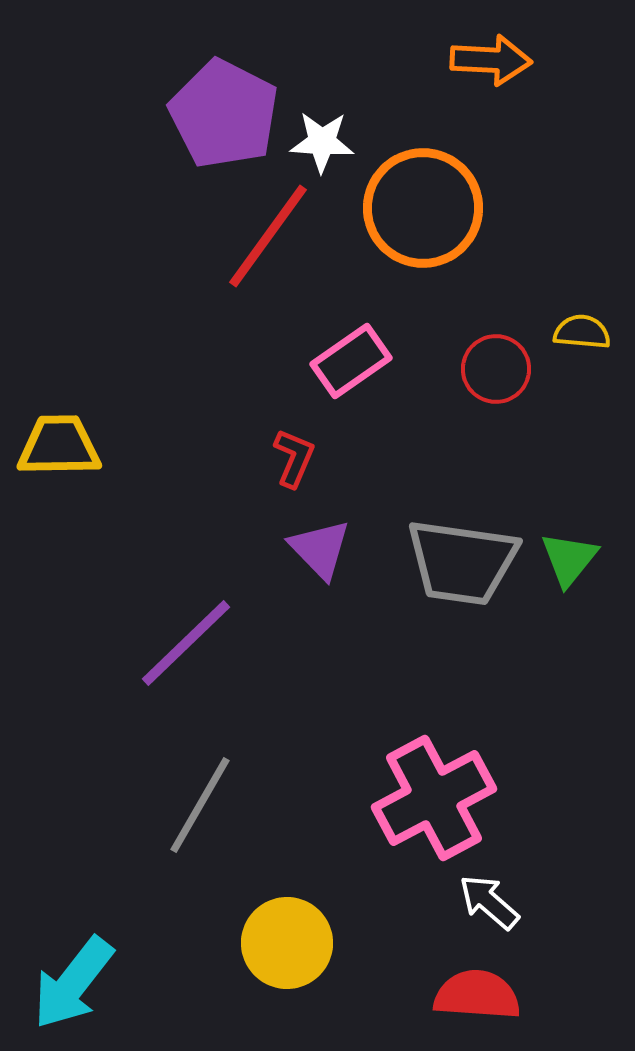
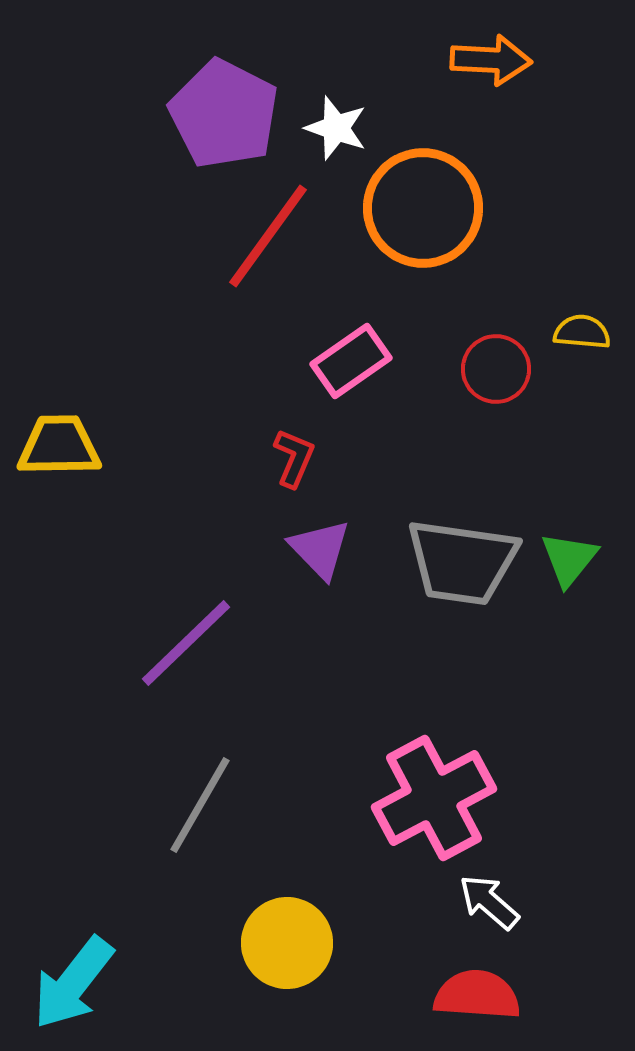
white star: moved 14 px right, 14 px up; rotated 16 degrees clockwise
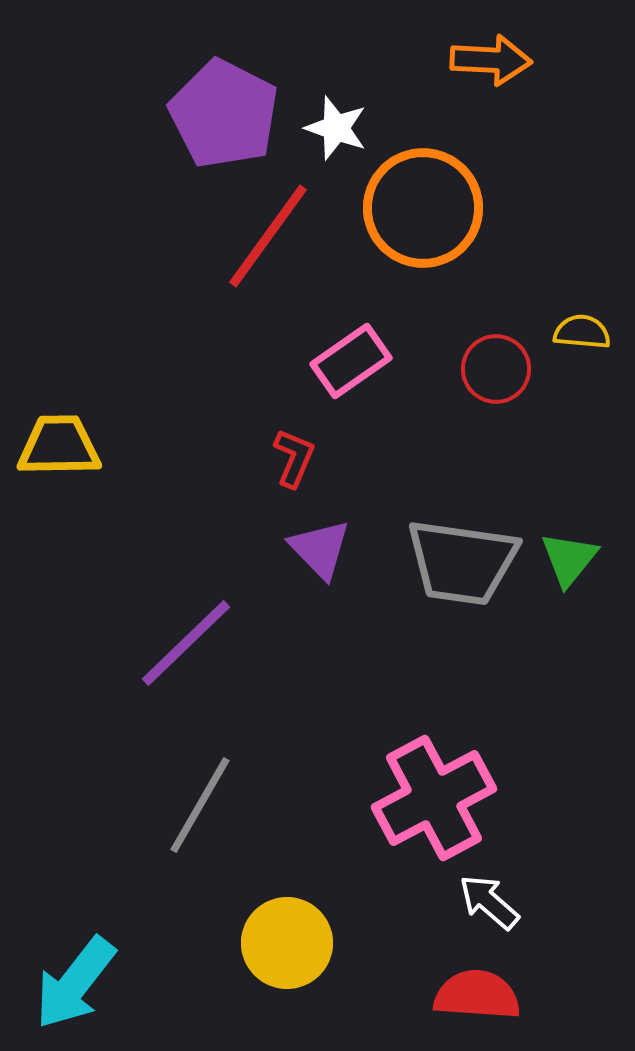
cyan arrow: moved 2 px right
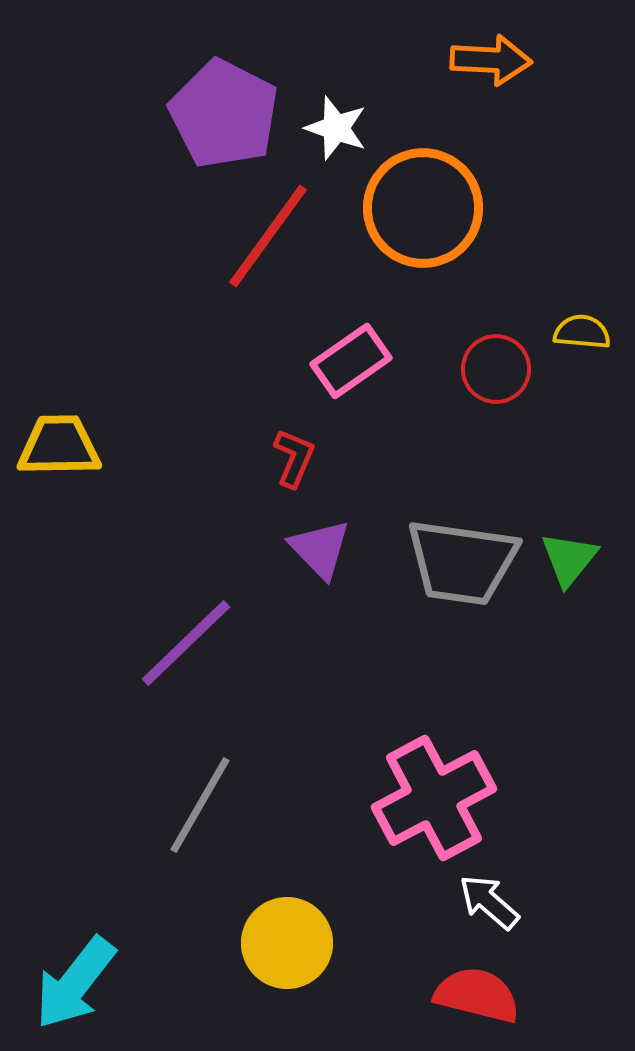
red semicircle: rotated 10 degrees clockwise
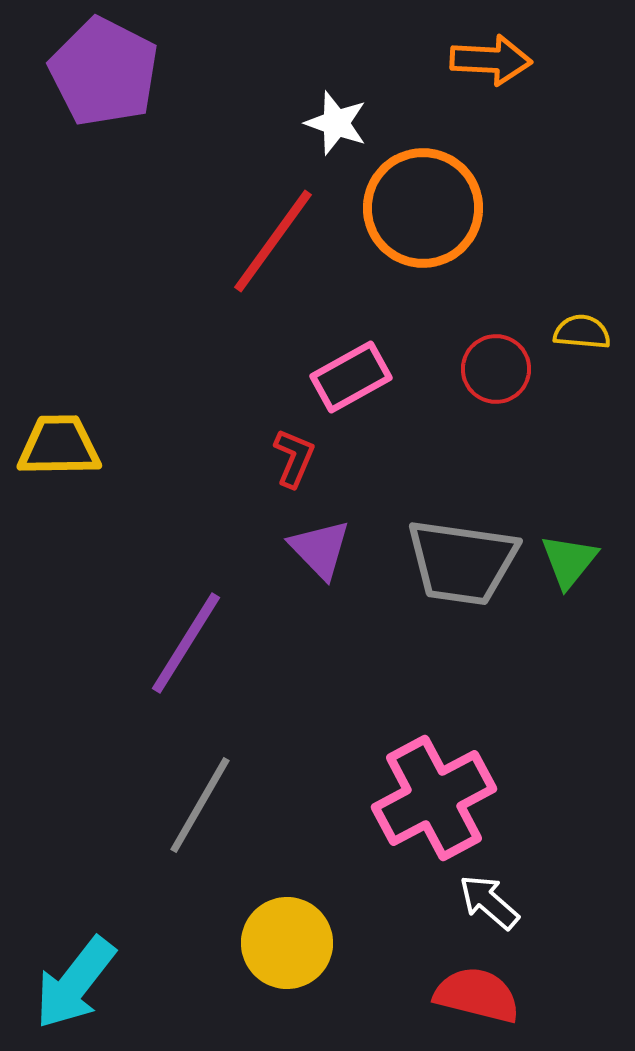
purple pentagon: moved 120 px left, 42 px up
white star: moved 5 px up
red line: moved 5 px right, 5 px down
pink rectangle: moved 16 px down; rotated 6 degrees clockwise
green triangle: moved 2 px down
purple line: rotated 14 degrees counterclockwise
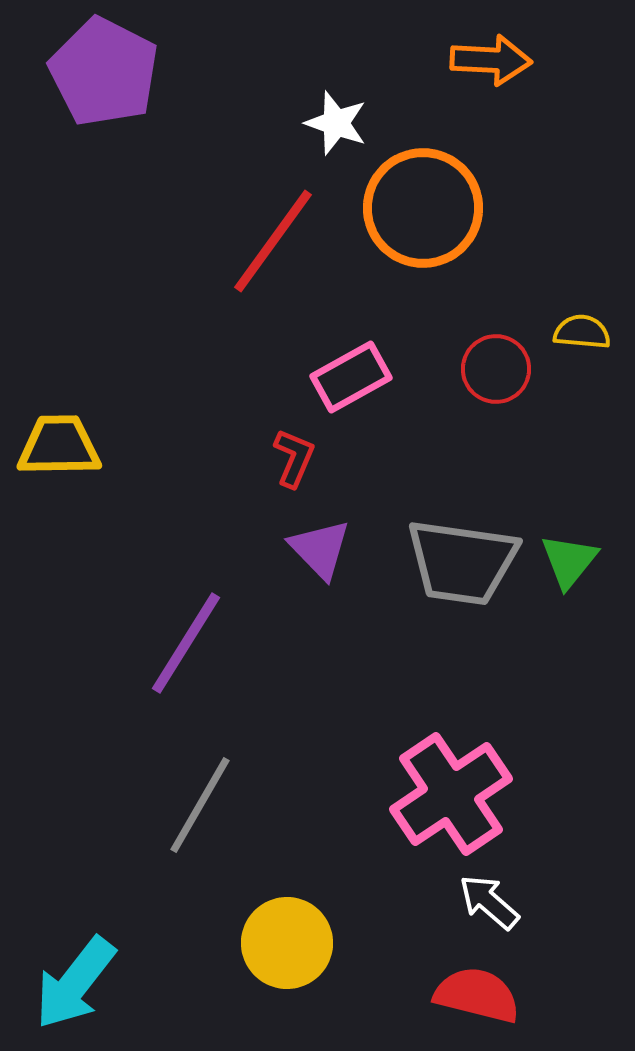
pink cross: moved 17 px right, 4 px up; rotated 6 degrees counterclockwise
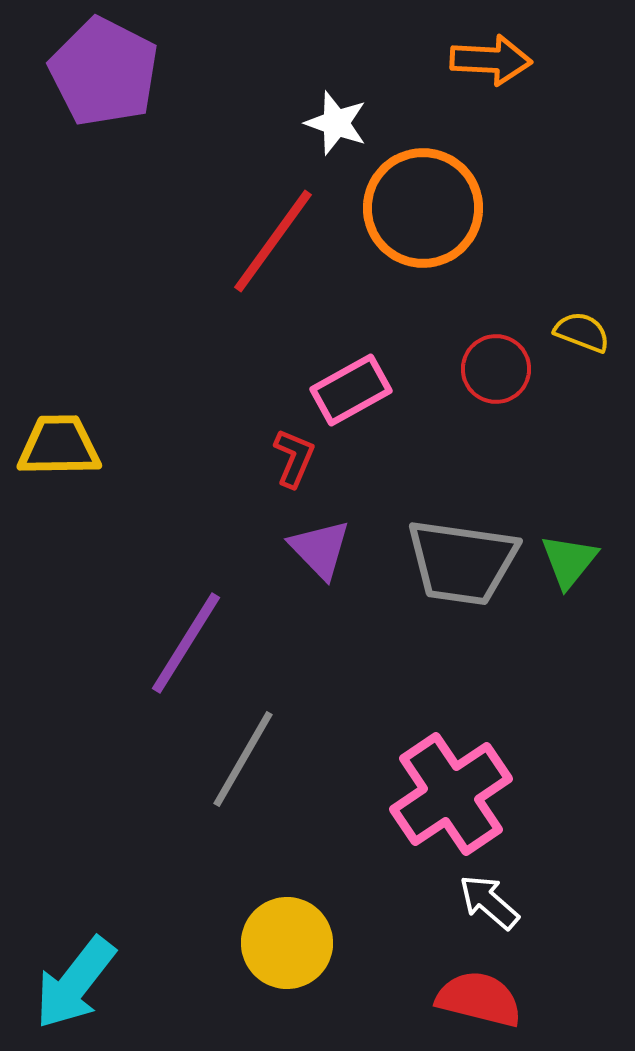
yellow semicircle: rotated 16 degrees clockwise
pink rectangle: moved 13 px down
gray line: moved 43 px right, 46 px up
red semicircle: moved 2 px right, 4 px down
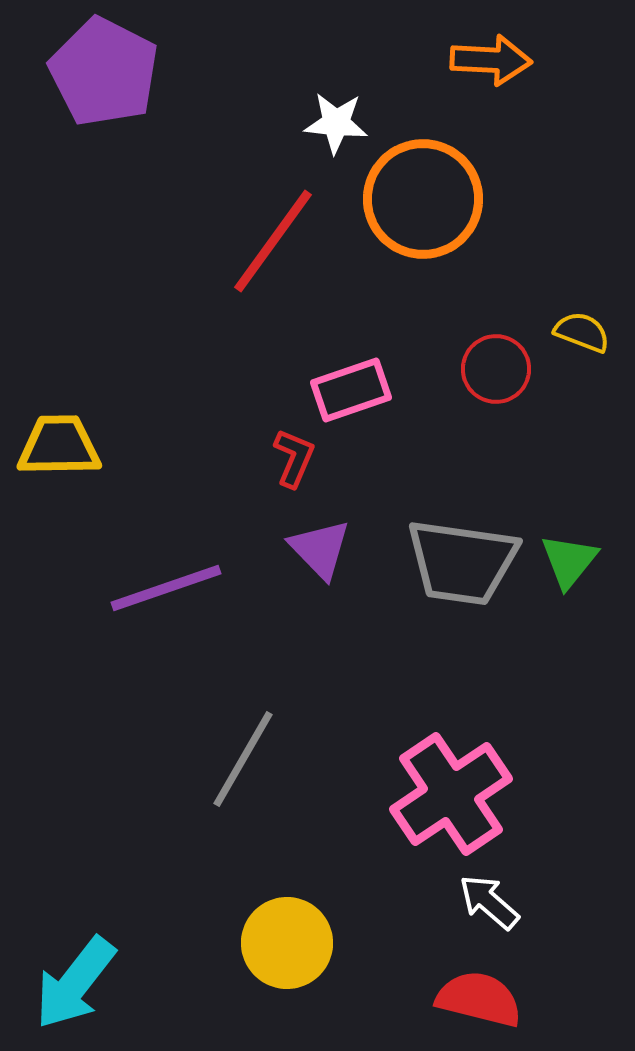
white star: rotated 14 degrees counterclockwise
orange circle: moved 9 px up
pink rectangle: rotated 10 degrees clockwise
purple line: moved 20 px left, 55 px up; rotated 39 degrees clockwise
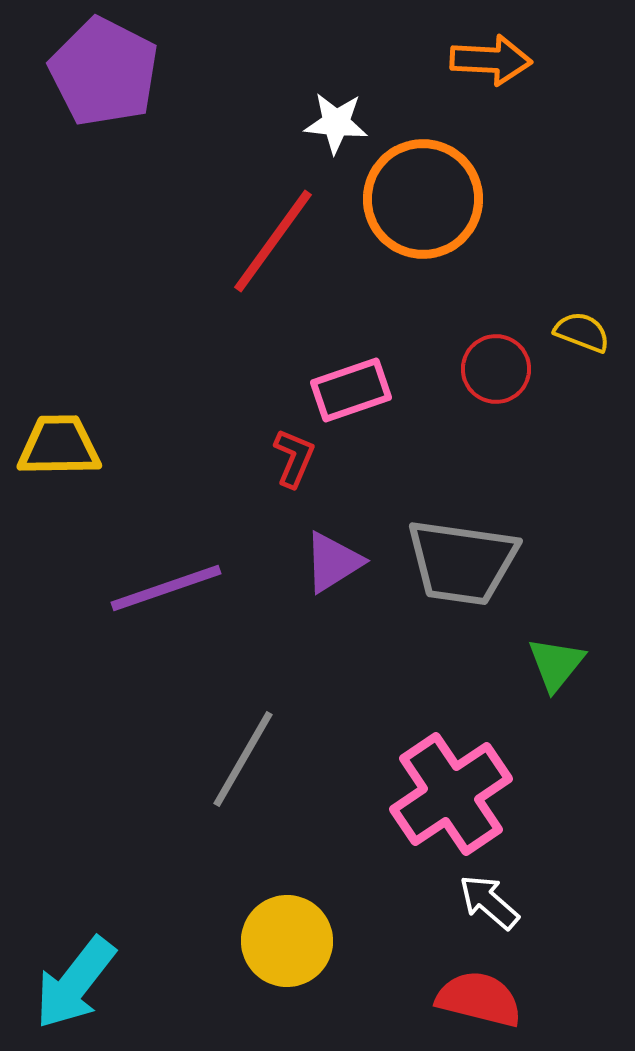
purple triangle: moved 13 px right, 13 px down; rotated 42 degrees clockwise
green triangle: moved 13 px left, 103 px down
yellow circle: moved 2 px up
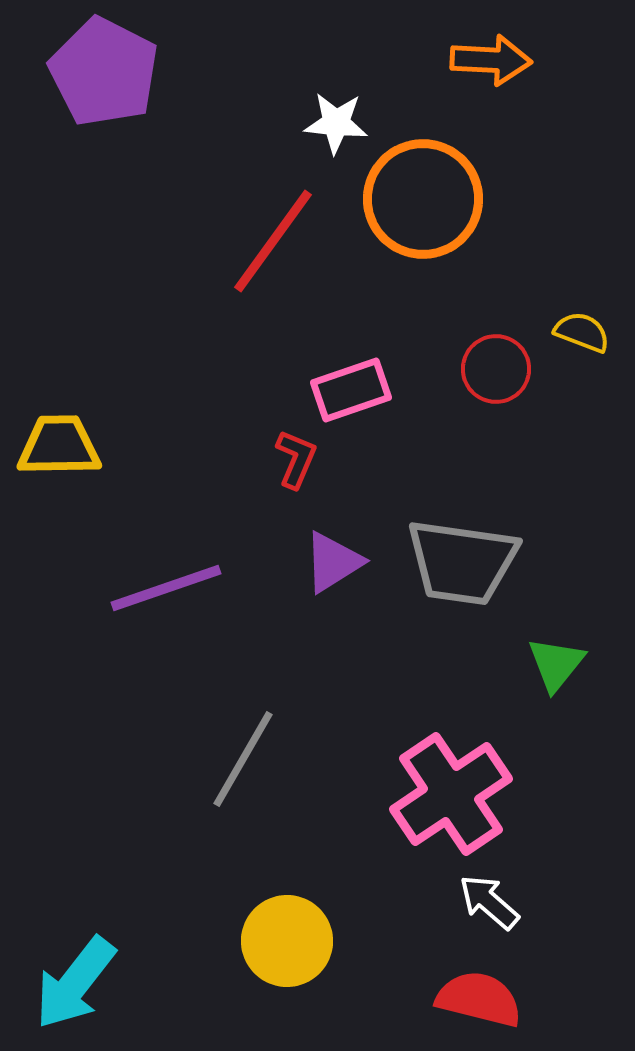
red L-shape: moved 2 px right, 1 px down
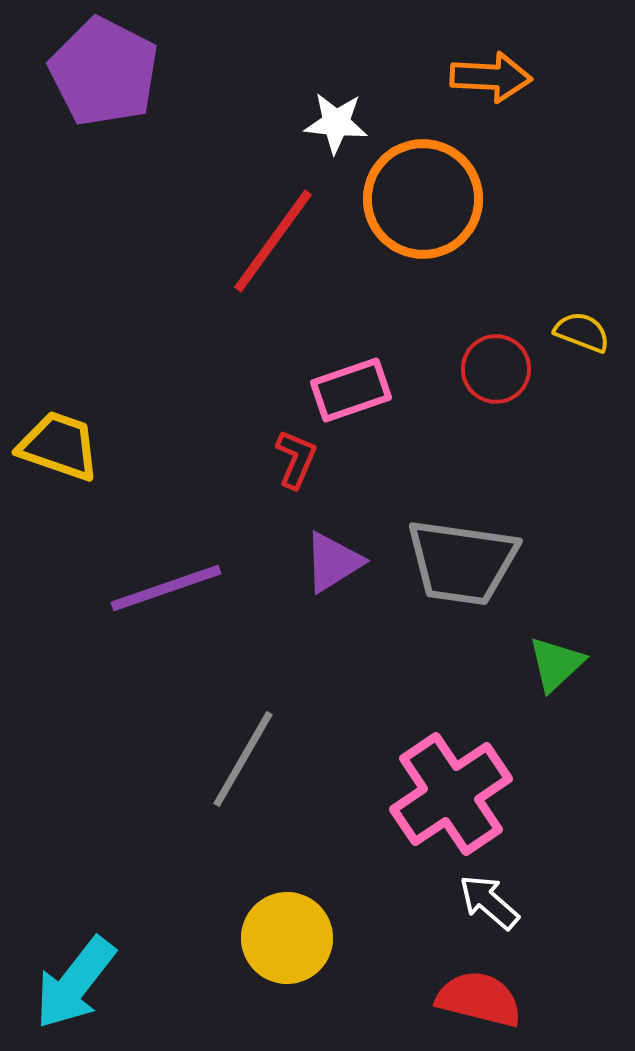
orange arrow: moved 17 px down
yellow trapezoid: rotated 20 degrees clockwise
green triangle: rotated 8 degrees clockwise
yellow circle: moved 3 px up
